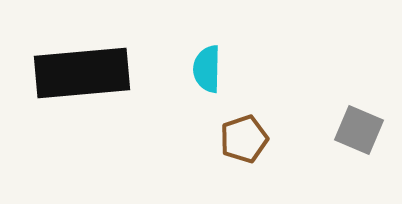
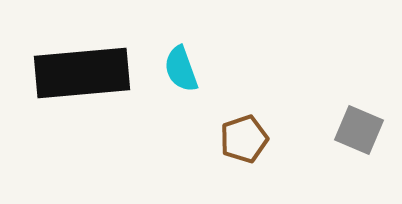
cyan semicircle: moved 26 px left; rotated 21 degrees counterclockwise
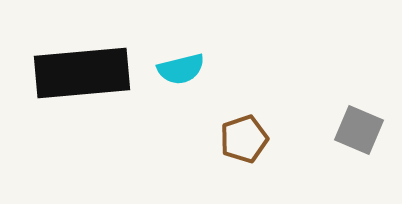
cyan semicircle: rotated 84 degrees counterclockwise
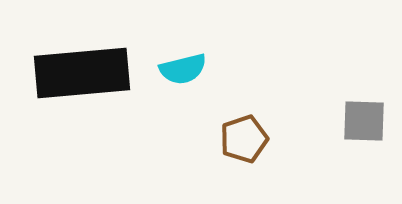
cyan semicircle: moved 2 px right
gray square: moved 5 px right, 9 px up; rotated 21 degrees counterclockwise
